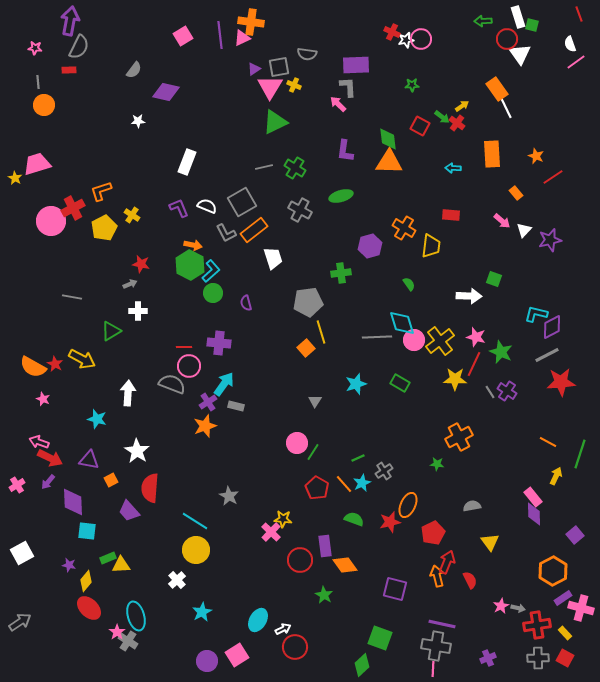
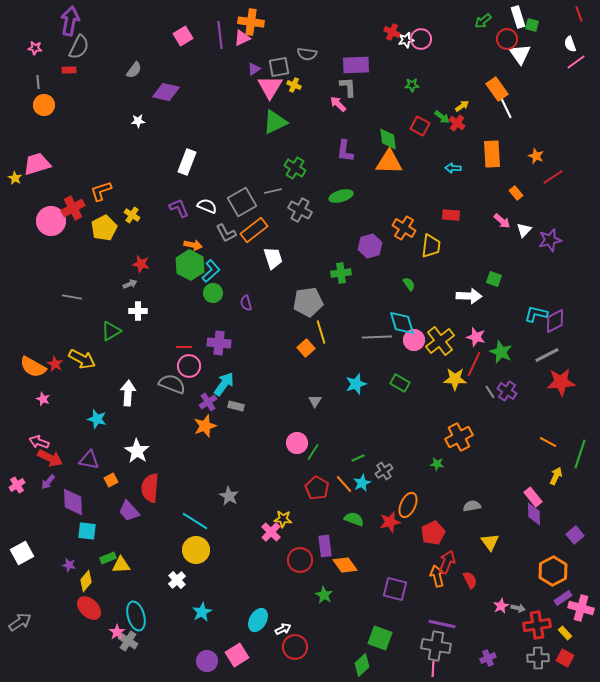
green arrow at (483, 21): rotated 36 degrees counterclockwise
gray line at (264, 167): moved 9 px right, 24 px down
purple diamond at (552, 327): moved 3 px right, 6 px up
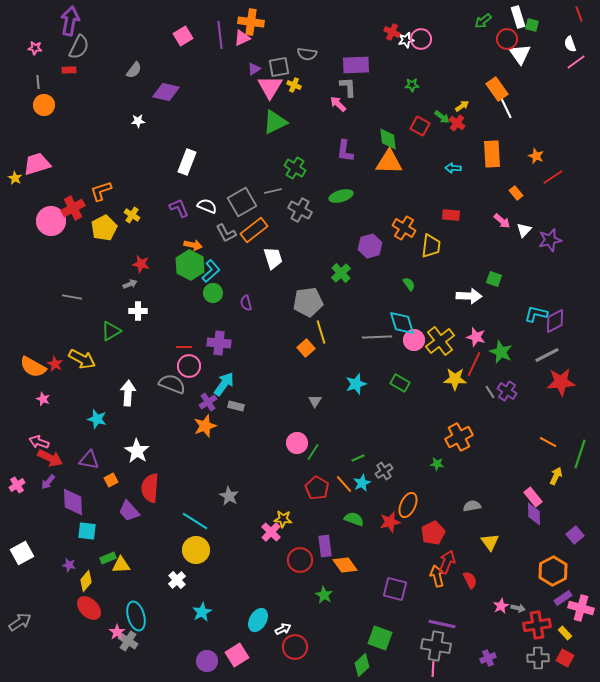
green cross at (341, 273): rotated 36 degrees counterclockwise
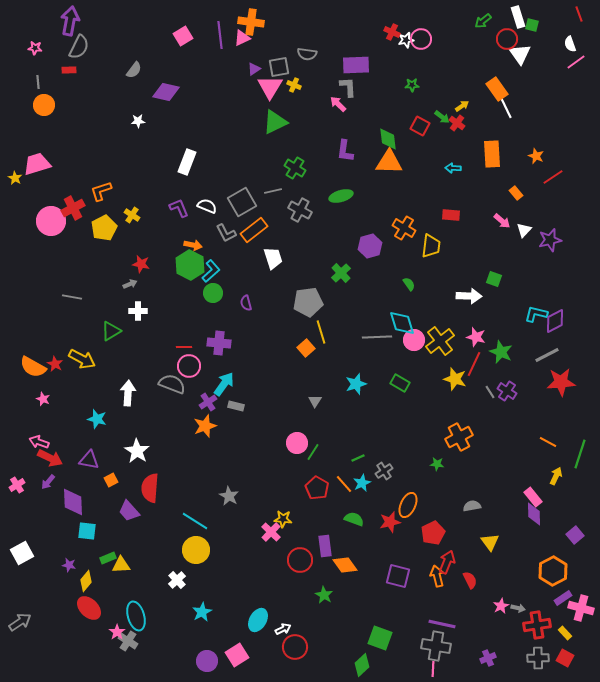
yellow star at (455, 379): rotated 15 degrees clockwise
purple square at (395, 589): moved 3 px right, 13 px up
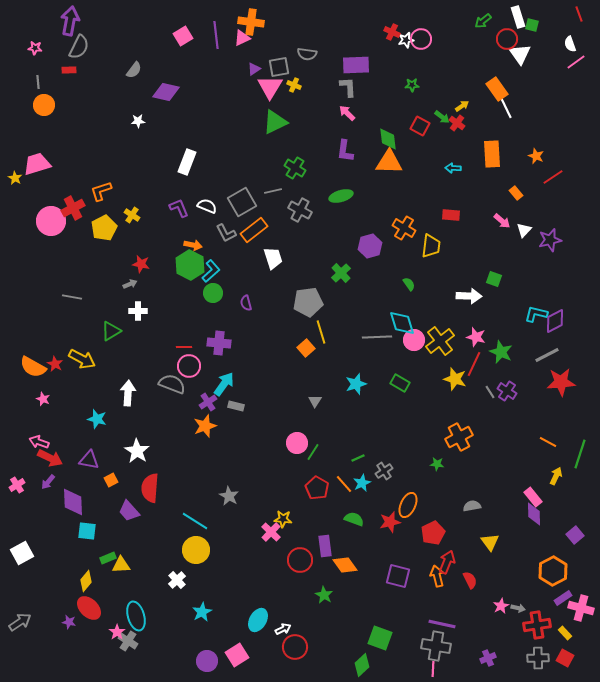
purple line at (220, 35): moved 4 px left
pink arrow at (338, 104): moved 9 px right, 9 px down
purple star at (69, 565): moved 57 px down
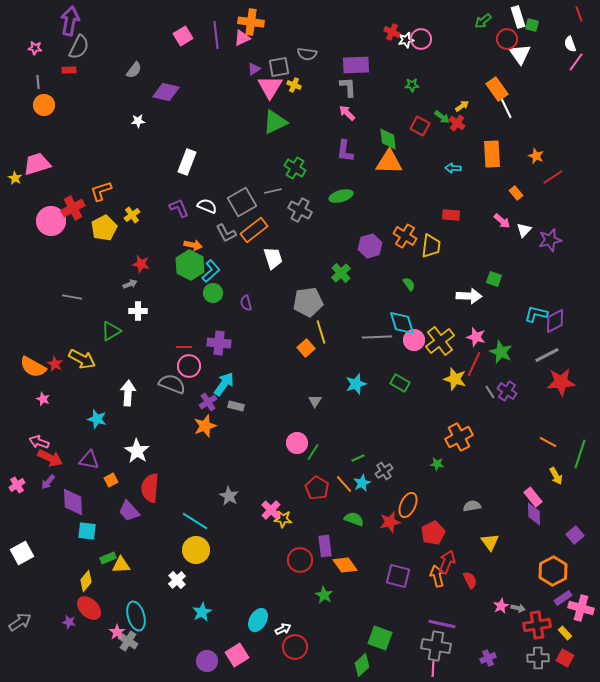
pink line at (576, 62): rotated 18 degrees counterclockwise
yellow cross at (132, 215): rotated 21 degrees clockwise
orange cross at (404, 228): moved 1 px right, 8 px down
yellow arrow at (556, 476): rotated 126 degrees clockwise
pink cross at (271, 532): moved 22 px up
